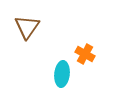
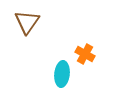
brown triangle: moved 5 px up
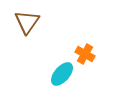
cyan ellipse: rotated 35 degrees clockwise
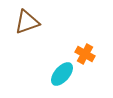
brown triangle: rotated 36 degrees clockwise
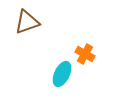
cyan ellipse: rotated 15 degrees counterclockwise
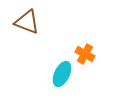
brown triangle: rotated 40 degrees clockwise
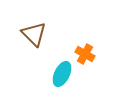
brown triangle: moved 7 px right, 12 px down; rotated 24 degrees clockwise
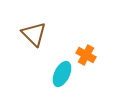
orange cross: moved 1 px right, 1 px down
